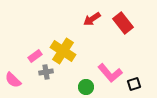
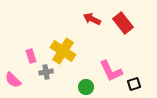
red arrow: rotated 60 degrees clockwise
pink rectangle: moved 4 px left; rotated 72 degrees counterclockwise
pink L-shape: moved 1 px right, 2 px up; rotated 15 degrees clockwise
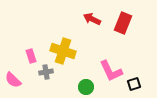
red rectangle: rotated 60 degrees clockwise
yellow cross: rotated 15 degrees counterclockwise
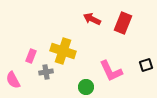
pink rectangle: rotated 40 degrees clockwise
pink semicircle: rotated 18 degrees clockwise
black square: moved 12 px right, 19 px up
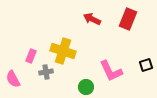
red rectangle: moved 5 px right, 4 px up
pink semicircle: moved 1 px up
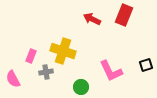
red rectangle: moved 4 px left, 4 px up
green circle: moved 5 px left
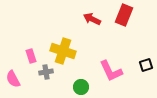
pink rectangle: rotated 40 degrees counterclockwise
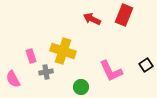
black square: rotated 16 degrees counterclockwise
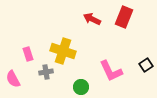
red rectangle: moved 2 px down
pink rectangle: moved 3 px left, 2 px up
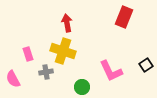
red arrow: moved 25 px left, 4 px down; rotated 54 degrees clockwise
green circle: moved 1 px right
